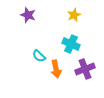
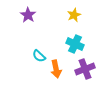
purple star: rotated 14 degrees clockwise
cyan cross: moved 4 px right
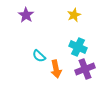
purple star: moved 2 px left
cyan cross: moved 3 px right, 3 px down
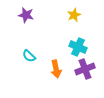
purple star: rotated 21 degrees counterclockwise
cyan semicircle: moved 10 px left
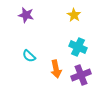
yellow star: rotated 16 degrees counterclockwise
purple cross: moved 4 px left, 6 px down
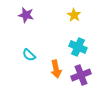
cyan semicircle: moved 1 px up
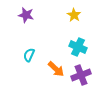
cyan semicircle: rotated 72 degrees clockwise
orange arrow: rotated 36 degrees counterclockwise
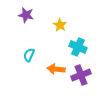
yellow star: moved 14 px left, 10 px down
orange arrow: rotated 144 degrees clockwise
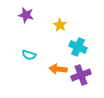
cyan semicircle: rotated 96 degrees counterclockwise
orange arrow: moved 2 px right
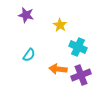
cyan semicircle: rotated 72 degrees counterclockwise
